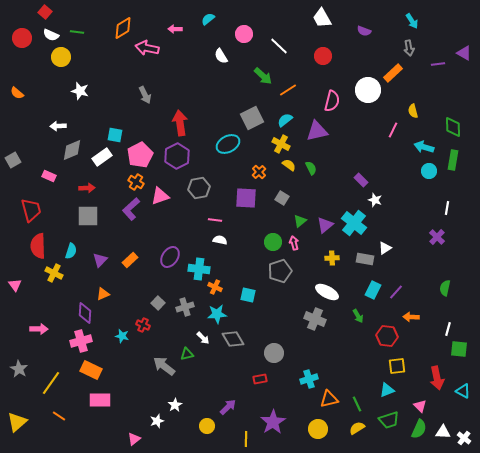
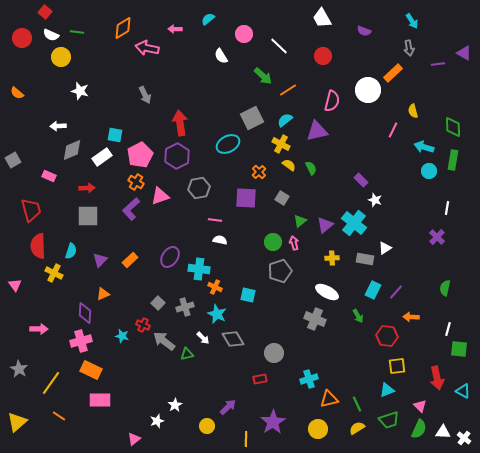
cyan star at (217, 314): rotated 30 degrees clockwise
gray arrow at (164, 366): moved 25 px up
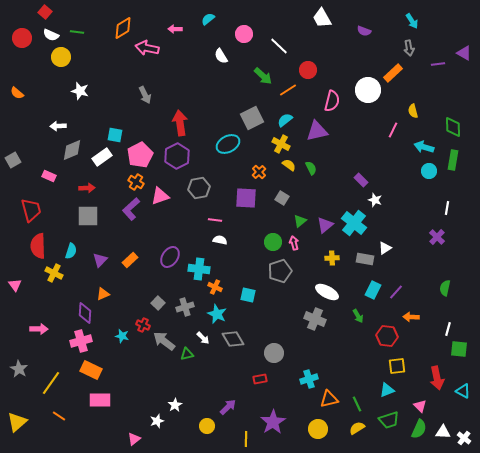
red circle at (323, 56): moved 15 px left, 14 px down
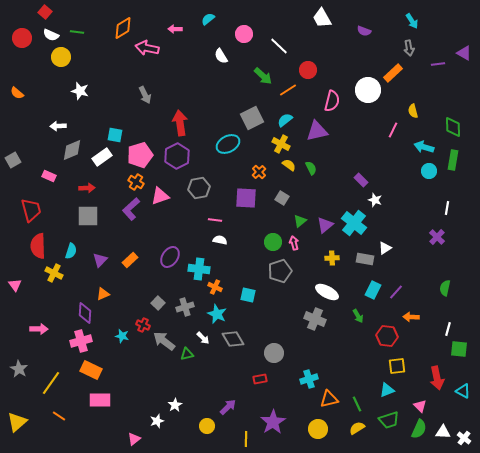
pink pentagon at (140, 155): rotated 10 degrees clockwise
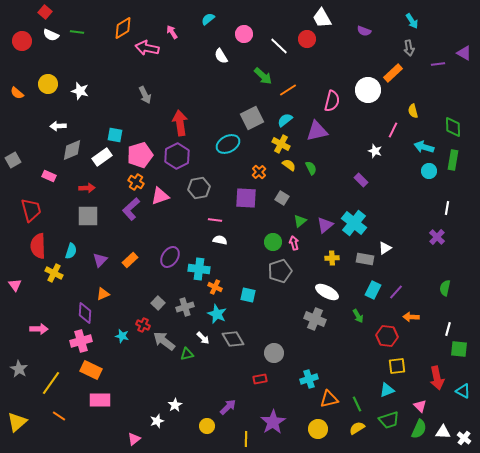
pink arrow at (175, 29): moved 3 px left, 3 px down; rotated 56 degrees clockwise
red circle at (22, 38): moved 3 px down
yellow circle at (61, 57): moved 13 px left, 27 px down
red circle at (308, 70): moved 1 px left, 31 px up
white star at (375, 200): moved 49 px up
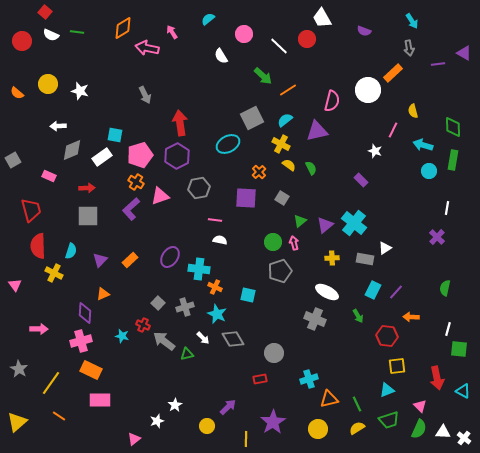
cyan arrow at (424, 147): moved 1 px left, 2 px up
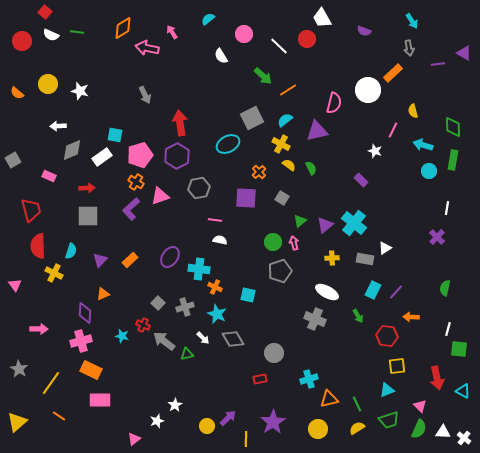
pink semicircle at (332, 101): moved 2 px right, 2 px down
purple arrow at (228, 407): moved 11 px down
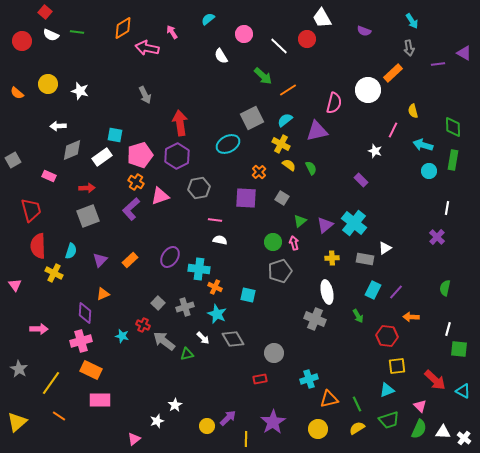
gray square at (88, 216): rotated 20 degrees counterclockwise
white ellipse at (327, 292): rotated 50 degrees clockwise
red arrow at (437, 378): moved 2 px left, 2 px down; rotated 35 degrees counterclockwise
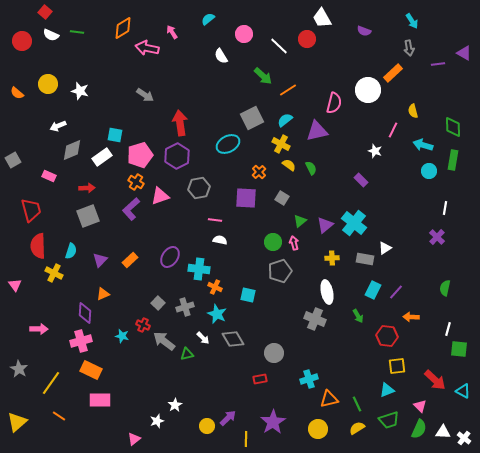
gray arrow at (145, 95): rotated 30 degrees counterclockwise
white arrow at (58, 126): rotated 21 degrees counterclockwise
white line at (447, 208): moved 2 px left
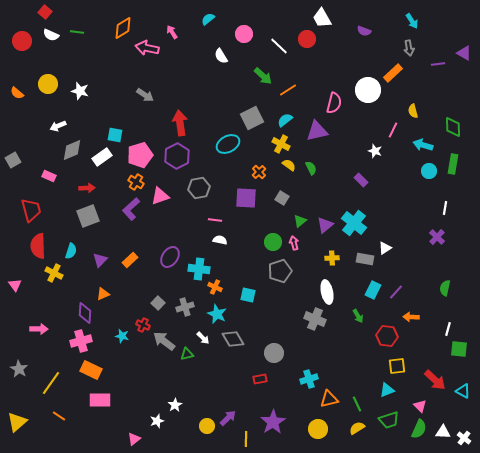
green rectangle at (453, 160): moved 4 px down
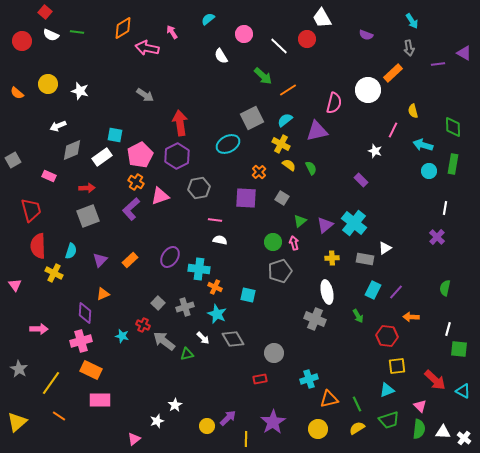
purple semicircle at (364, 31): moved 2 px right, 4 px down
pink pentagon at (140, 155): rotated 10 degrees counterclockwise
green semicircle at (419, 429): rotated 18 degrees counterclockwise
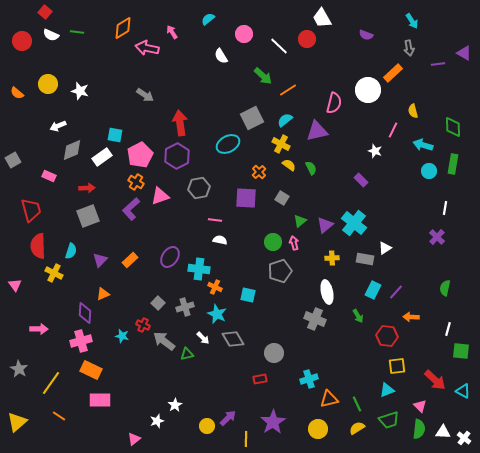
green square at (459, 349): moved 2 px right, 2 px down
